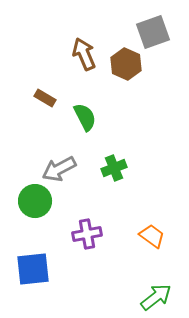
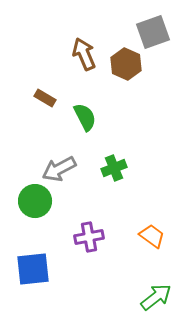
purple cross: moved 2 px right, 3 px down
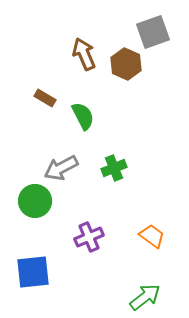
green semicircle: moved 2 px left, 1 px up
gray arrow: moved 2 px right, 1 px up
purple cross: rotated 12 degrees counterclockwise
blue square: moved 3 px down
green arrow: moved 11 px left
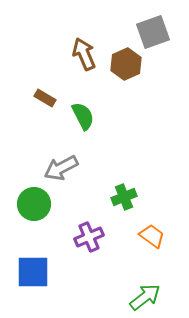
brown hexagon: rotated 12 degrees clockwise
green cross: moved 10 px right, 29 px down
green circle: moved 1 px left, 3 px down
blue square: rotated 6 degrees clockwise
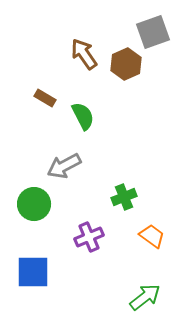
brown arrow: rotated 12 degrees counterclockwise
gray arrow: moved 3 px right, 2 px up
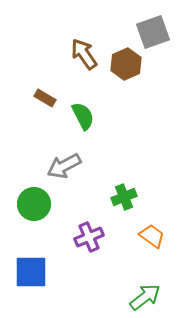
blue square: moved 2 px left
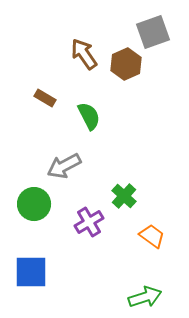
green semicircle: moved 6 px right
green cross: moved 1 px up; rotated 25 degrees counterclockwise
purple cross: moved 15 px up; rotated 8 degrees counterclockwise
green arrow: rotated 20 degrees clockwise
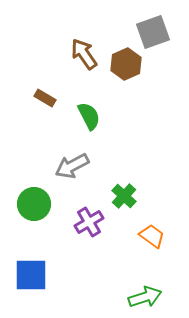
gray arrow: moved 8 px right
blue square: moved 3 px down
